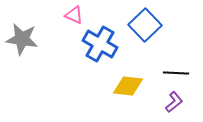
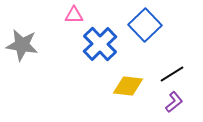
pink triangle: rotated 24 degrees counterclockwise
gray star: moved 6 px down
blue cross: rotated 16 degrees clockwise
black line: moved 4 px left, 1 px down; rotated 35 degrees counterclockwise
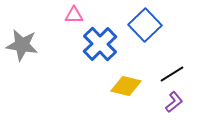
yellow diamond: moved 2 px left; rotated 8 degrees clockwise
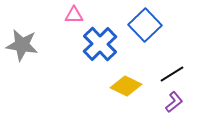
yellow diamond: rotated 12 degrees clockwise
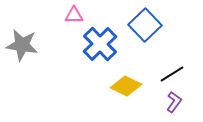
purple L-shape: rotated 15 degrees counterclockwise
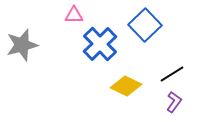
gray star: rotated 24 degrees counterclockwise
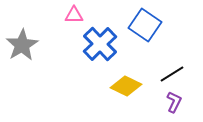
blue square: rotated 12 degrees counterclockwise
gray star: rotated 16 degrees counterclockwise
purple L-shape: rotated 10 degrees counterclockwise
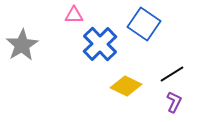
blue square: moved 1 px left, 1 px up
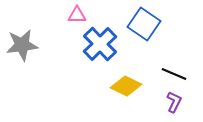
pink triangle: moved 3 px right
gray star: rotated 24 degrees clockwise
black line: moved 2 px right; rotated 55 degrees clockwise
